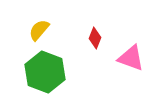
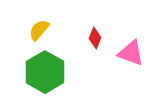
pink triangle: moved 5 px up
green hexagon: rotated 9 degrees clockwise
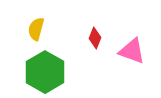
yellow semicircle: moved 3 px left, 1 px up; rotated 25 degrees counterclockwise
pink triangle: moved 1 px right, 2 px up
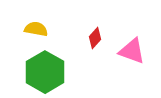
yellow semicircle: rotated 85 degrees clockwise
red diamond: rotated 20 degrees clockwise
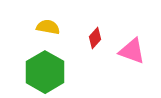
yellow semicircle: moved 12 px right, 2 px up
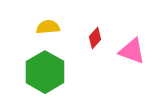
yellow semicircle: rotated 15 degrees counterclockwise
